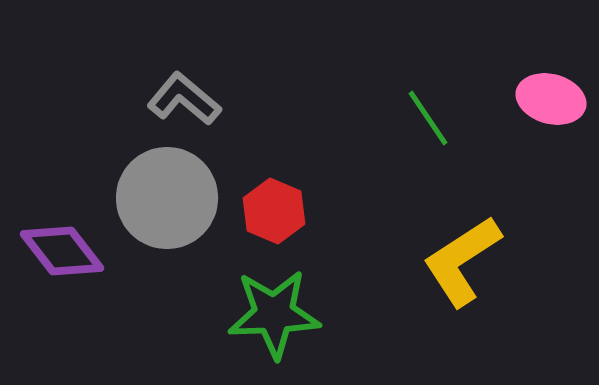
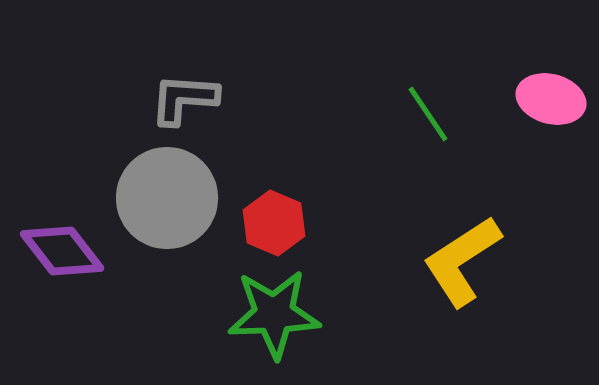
gray L-shape: rotated 36 degrees counterclockwise
green line: moved 4 px up
red hexagon: moved 12 px down
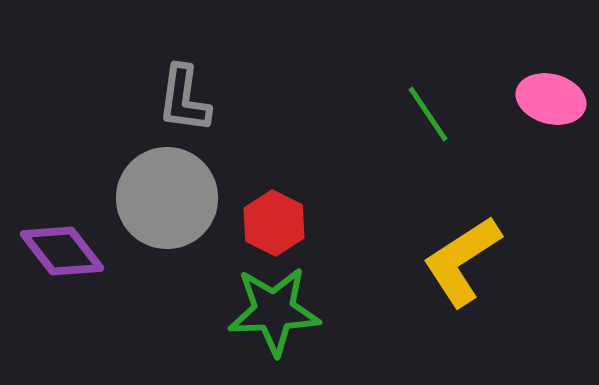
gray L-shape: rotated 86 degrees counterclockwise
red hexagon: rotated 4 degrees clockwise
green star: moved 3 px up
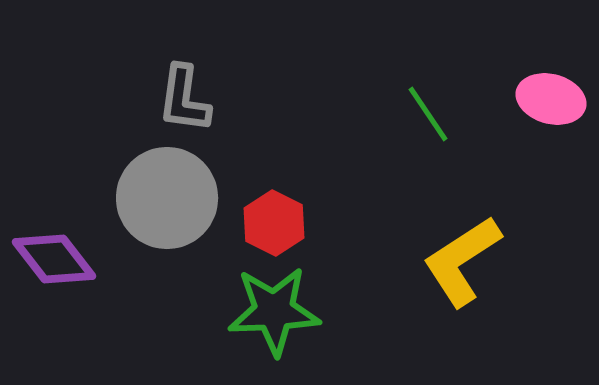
purple diamond: moved 8 px left, 8 px down
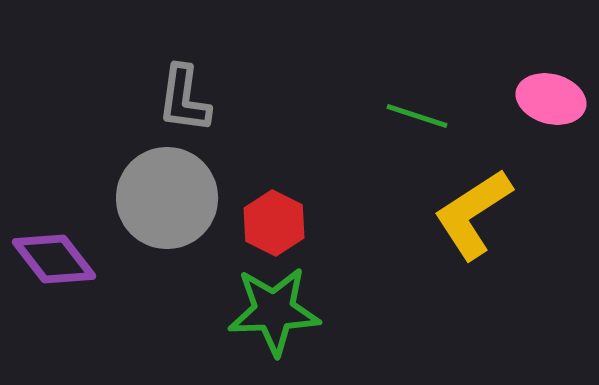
green line: moved 11 px left, 2 px down; rotated 38 degrees counterclockwise
yellow L-shape: moved 11 px right, 47 px up
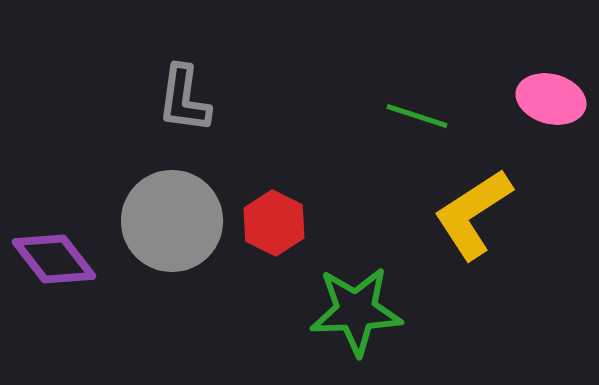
gray circle: moved 5 px right, 23 px down
green star: moved 82 px right
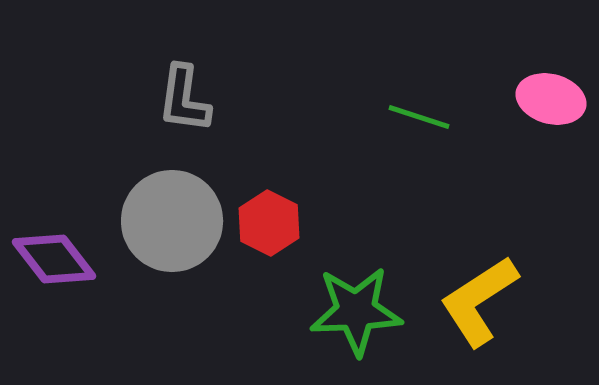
green line: moved 2 px right, 1 px down
yellow L-shape: moved 6 px right, 87 px down
red hexagon: moved 5 px left
